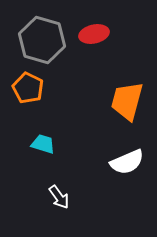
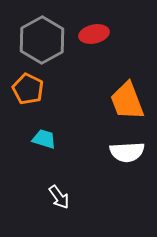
gray hexagon: rotated 15 degrees clockwise
orange pentagon: moved 1 px down
orange trapezoid: rotated 36 degrees counterclockwise
cyan trapezoid: moved 1 px right, 5 px up
white semicircle: moved 10 px up; rotated 20 degrees clockwise
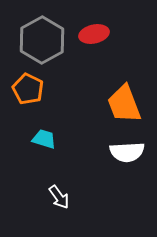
orange trapezoid: moved 3 px left, 3 px down
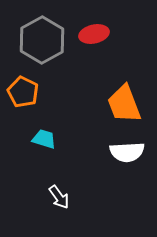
orange pentagon: moved 5 px left, 3 px down
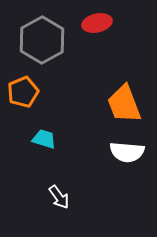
red ellipse: moved 3 px right, 11 px up
orange pentagon: rotated 24 degrees clockwise
white semicircle: rotated 8 degrees clockwise
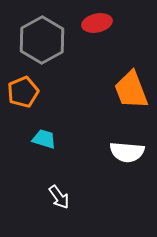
orange trapezoid: moved 7 px right, 14 px up
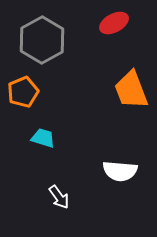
red ellipse: moved 17 px right; rotated 16 degrees counterclockwise
cyan trapezoid: moved 1 px left, 1 px up
white semicircle: moved 7 px left, 19 px down
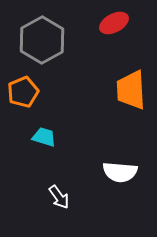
orange trapezoid: rotated 18 degrees clockwise
cyan trapezoid: moved 1 px right, 1 px up
white semicircle: moved 1 px down
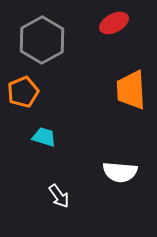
white arrow: moved 1 px up
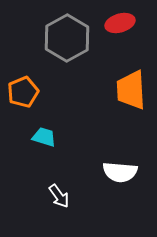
red ellipse: moved 6 px right; rotated 12 degrees clockwise
gray hexagon: moved 25 px right, 2 px up
